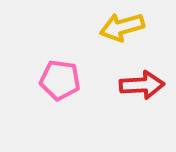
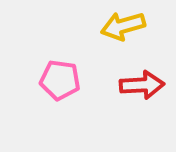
yellow arrow: moved 1 px right, 1 px up
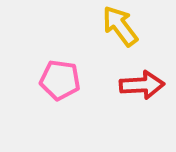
yellow arrow: moved 3 px left; rotated 69 degrees clockwise
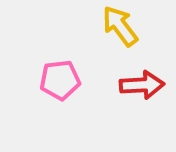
pink pentagon: rotated 15 degrees counterclockwise
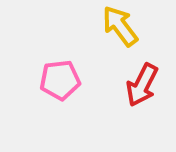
red arrow: rotated 120 degrees clockwise
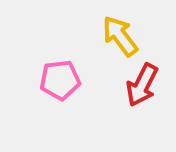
yellow arrow: moved 10 px down
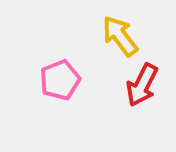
pink pentagon: rotated 15 degrees counterclockwise
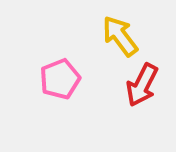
pink pentagon: moved 1 px up
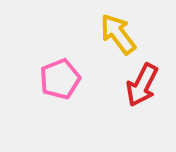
yellow arrow: moved 2 px left, 2 px up
